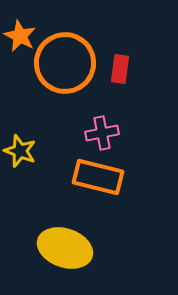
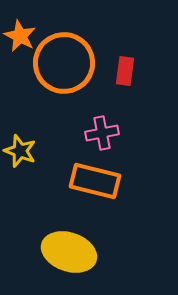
orange circle: moved 1 px left
red rectangle: moved 5 px right, 2 px down
orange rectangle: moved 3 px left, 4 px down
yellow ellipse: moved 4 px right, 4 px down
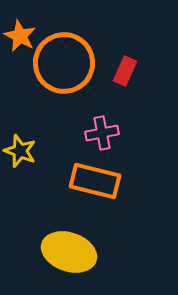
red rectangle: rotated 16 degrees clockwise
